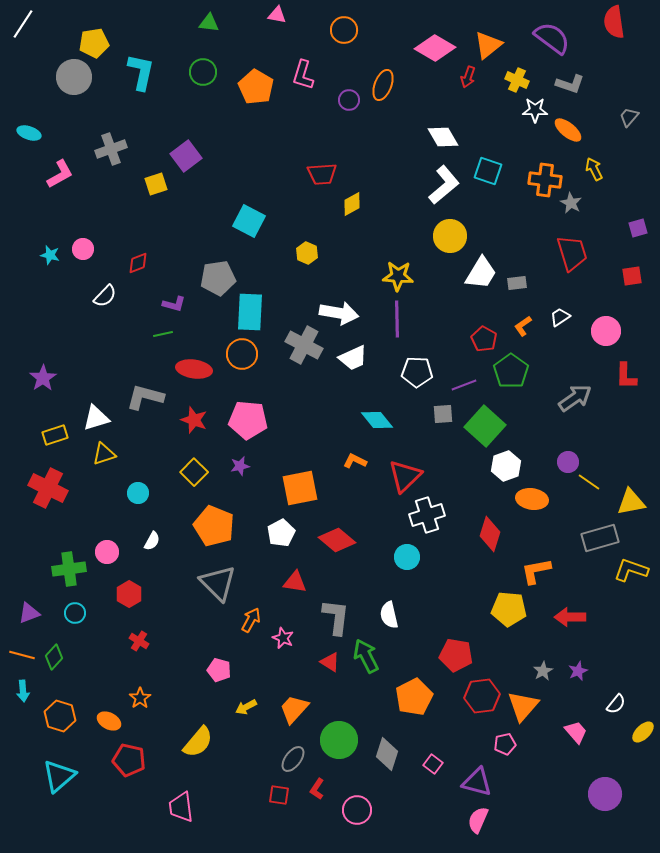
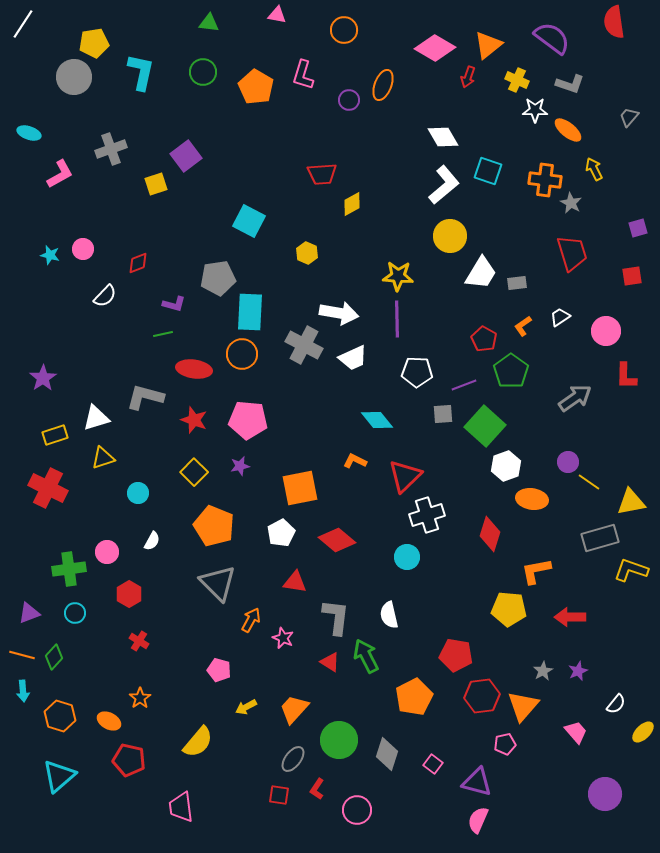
yellow triangle at (104, 454): moved 1 px left, 4 px down
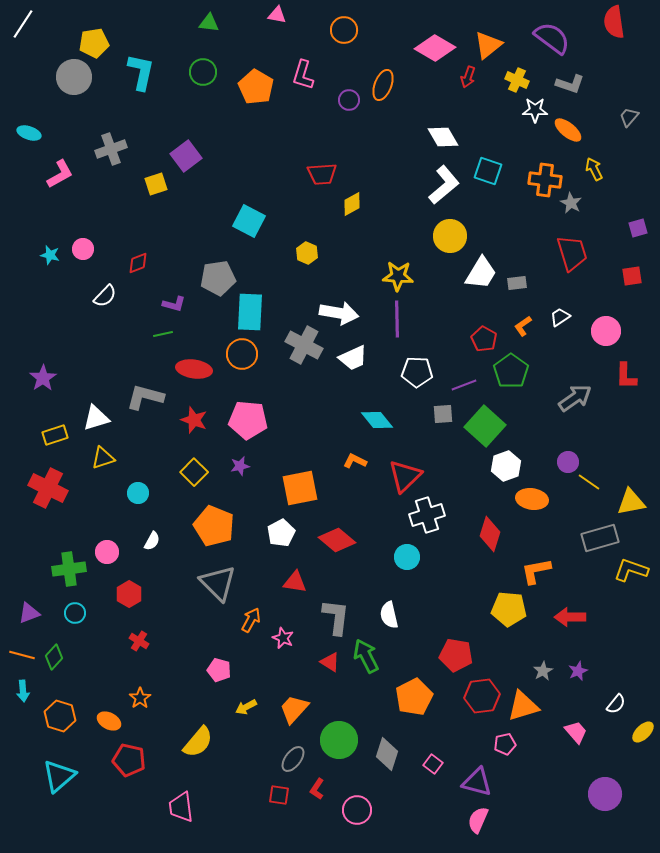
orange triangle at (523, 706): rotated 32 degrees clockwise
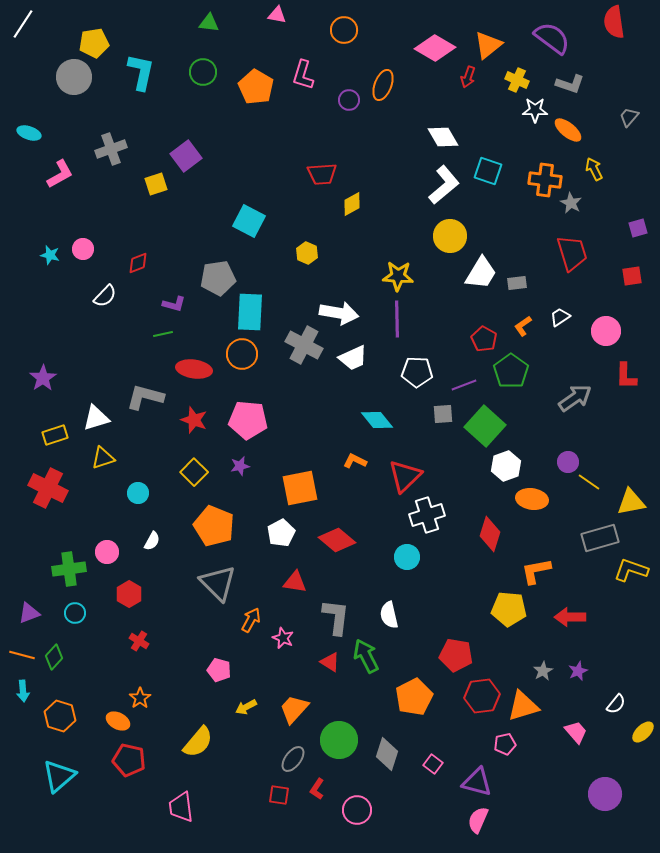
orange ellipse at (109, 721): moved 9 px right
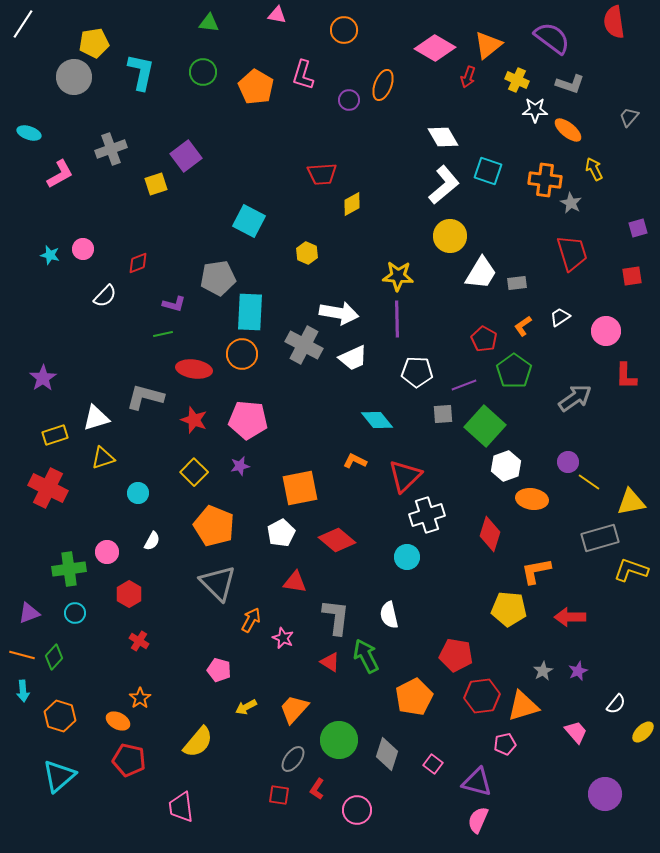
green pentagon at (511, 371): moved 3 px right
